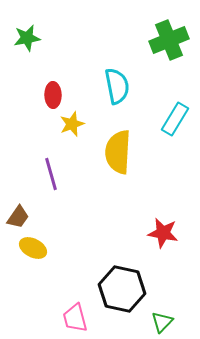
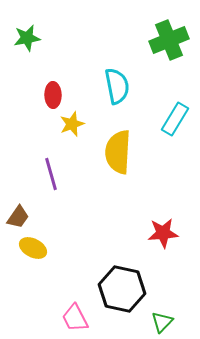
red star: rotated 16 degrees counterclockwise
pink trapezoid: rotated 12 degrees counterclockwise
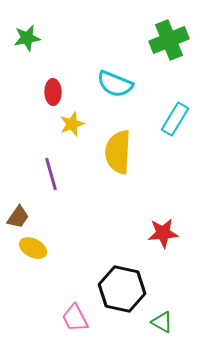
cyan semicircle: moved 2 px left, 2 px up; rotated 123 degrees clockwise
red ellipse: moved 3 px up
green triangle: rotated 45 degrees counterclockwise
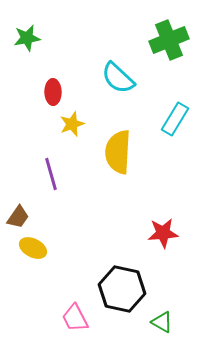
cyan semicircle: moved 3 px right, 6 px up; rotated 21 degrees clockwise
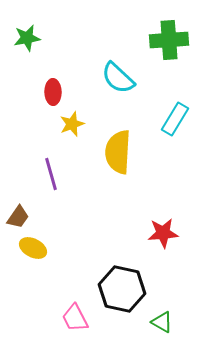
green cross: rotated 18 degrees clockwise
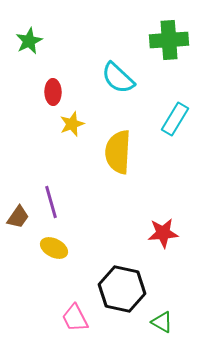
green star: moved 2 px right, 3 px down; rotated 16 degrees counterclockwise
purple line: moved 28 px down
yellow ellipse: moved 21 px right
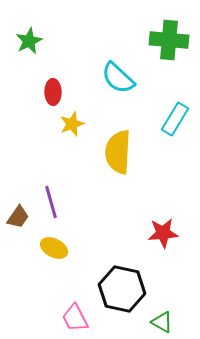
green cross: rotated 9 degrees clockwise
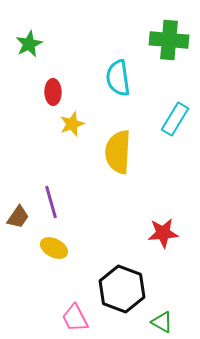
green star: moved 3 px down
cyan semicircle: rotated 39 degrees clockwise
black hexagon: rotated 9 degrees clockwise
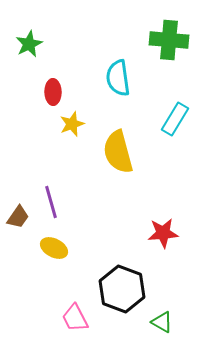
yellow semicircle: rotated 18 degrees counterclockwise
